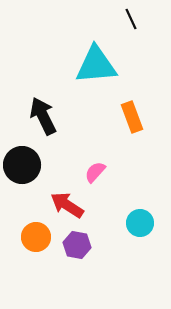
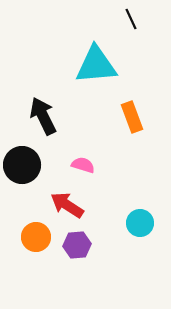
pink semicircle: moved 12 px left, 7 px up; rotated 65 degrees clockwise
purple hexagon: rotated 16 degrees counterclockwise
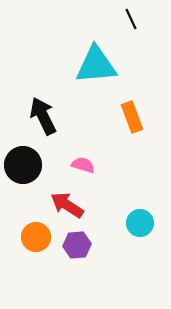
black circle: moved 1 px right
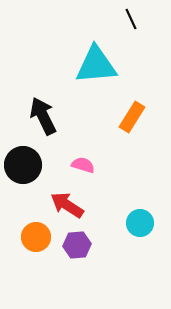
orange rectangle: rotated 52 degrees clockwise
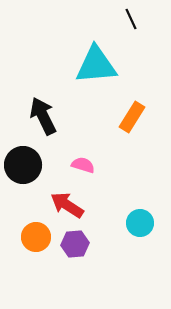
purple hexagon: moved 2 px left, 1 px up
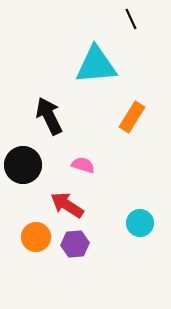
black arrow: moved 6 px right
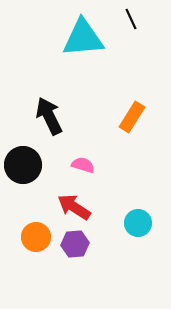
cyan triangle: moved 13 px left, 27 px up
red arrow: moved 7 px right, 2 px down
cyan circle: moved 2 px left
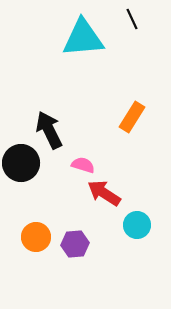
black line: moved 1 px right
black arrow: moved 14 px down
black circle: moved 2 px left, 2 px up
red arrow: moved 30 px right, 14 px up
cyan circle: moved 1 px left, 2 px down
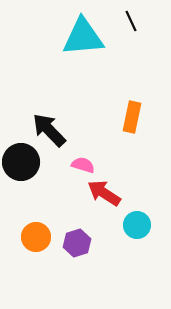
black line: moved 1 px left, 2 px down
cyan triangle: moved 1 px up
orange rectangle: rotated 20 degrees counterclockwise
black arrow: rotated 18 degrees counterclockwise
black circle: moved 1 px up
purple hexagon: moved 2 px right, 1 px up; rotated 12 degrees counterclockwise
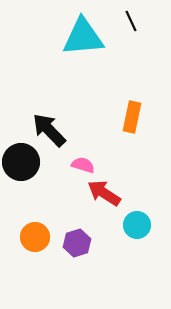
orange circle: moved 1 px left
